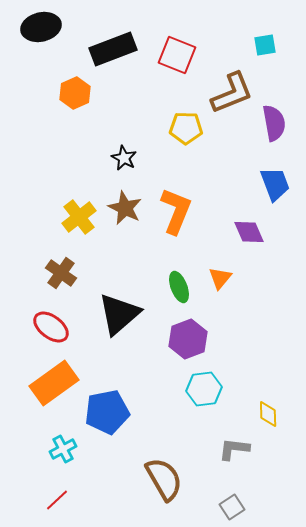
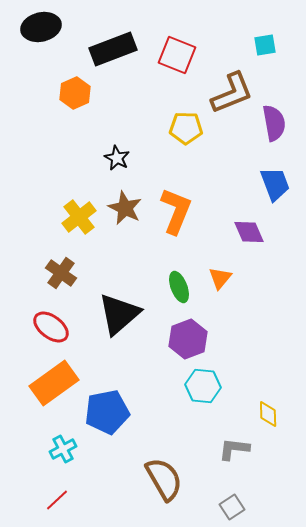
black star: moved 7 px left
cyan hexagon: moved 1 px left, 3 px up; rotated 12 degrees clockwise
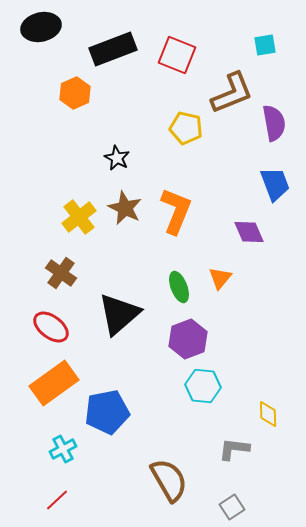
yellow pentagon: rotated 12 degrees clockwise
brown semicircle: moved 5 px right, 1 px down
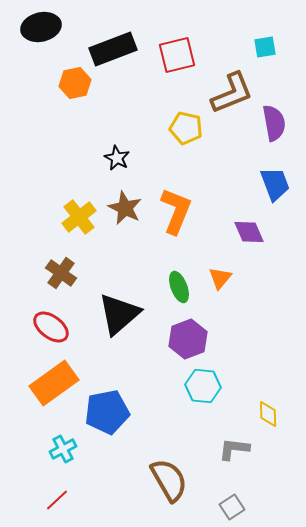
cyan square: moved 2 px down
red square: rotated 36 degrees counterclockwise
orange hexagon: moved 10 px up; rotated 12 degrees clockwise
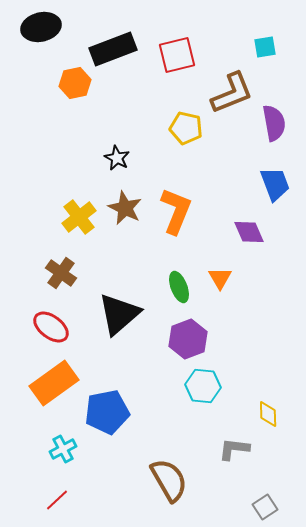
orange triangle: rotated 10 degrees counterclockwise
gray square: moved 33 px right
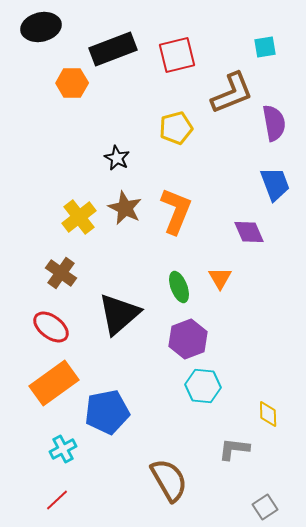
orange hexagon: moved 3 px left; rotated 12 degrees clockwise
yellow pentagon: moved 10 px left; rotated 28 degrees counterclockwise
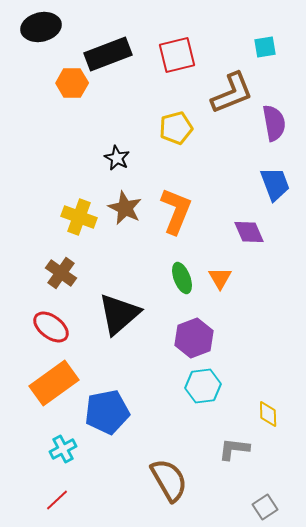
black rectangle: moved 5 px left, 5 px down
yellow cross: rotated 32 degrees counterclockwise
green ellipse: moved 3 px right, 9 px up
purple hexagon: moved 6 px right, 1 px up
cyan hexagon: rotated 12 degrees counterclockwise
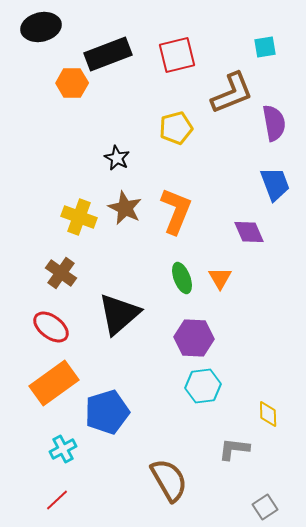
purple hexagon: rotated 24 degrees clockwise
blue pentagon: rotated 6 degrees counterclockwise
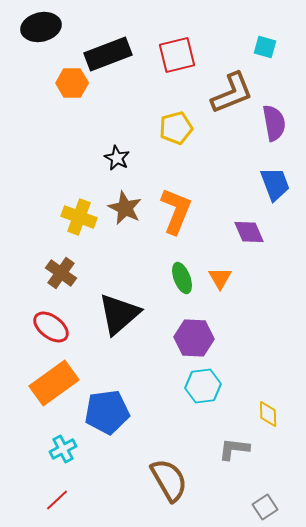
cyan square: rotated 25 degrees clockwise
blue pentagon: rotated 9 degrees clockwise
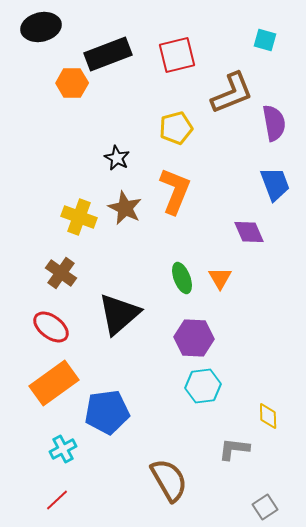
cyan square: moved 7 px up
orange L-shape: moved 1 px left, 20 px up
yellow diamond: moved 2 px down
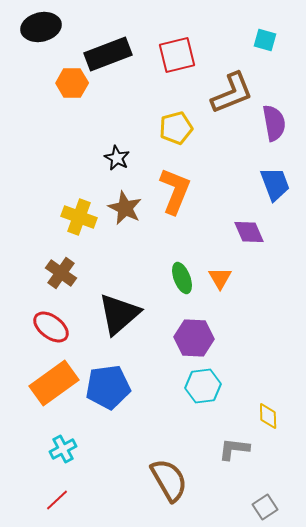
blue pentagon: moved 1 px right, 25 px up
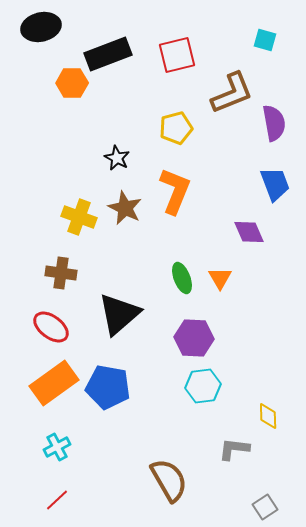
brown cross: rotated 28 degrees counterclockwise
blue pentagon: rotated 18 degrees clockwise
cyan cross: moved 6 px left, 2 px up
